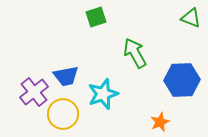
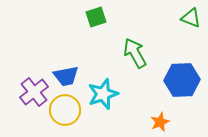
yellow circle: moved 2 px right, 4 px up
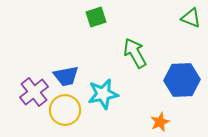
cyan star: rotated 8 degrees clockwise
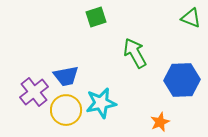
cyan star: moved 2 px left, 9 px down
yellow circle: moved 1 px right
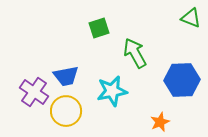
green square: moved 3 px right, 11 px down
purple cross: rotated 16 degrees counterclockwise
cyan star: moved 11 px right, 12 px up
yellow circle: moved 1 px down
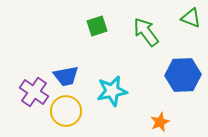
green square: moved 2 px left, 2 px up
green arrow: moved 11 px right, 21 px up; rotated 8 degrees counterclockwise
blue hexagon: moved 1 px right, 5 px up
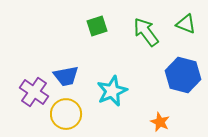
green triangle: moved 5 px left, 6 px down
blue hexagon: rotated 16 degrees clockwise
cyan star: rotated 12 degrees counterclockwise
yellow circle: moved 3 px down
orange star: rotated 24 degrees counterclockwise
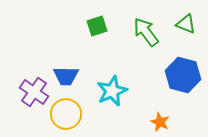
blue trapezoid: rotated 12 degrees clockwise
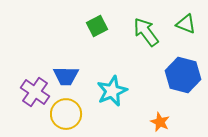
green square: rotated 10 degrees counterclockwise
purple cross: moved 1 px right
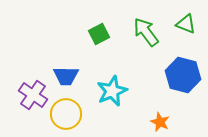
green square: moved 2 px right, 8 px down
purple cross: moved 2 px left, 3 px down
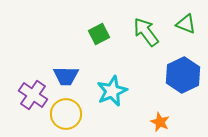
blue hexagon: rotated 20 degrees clockwise
